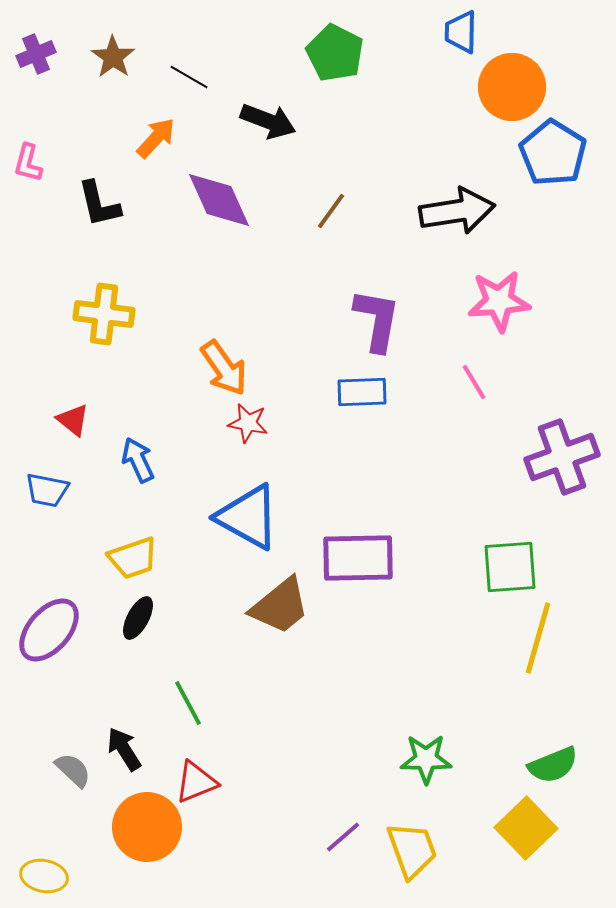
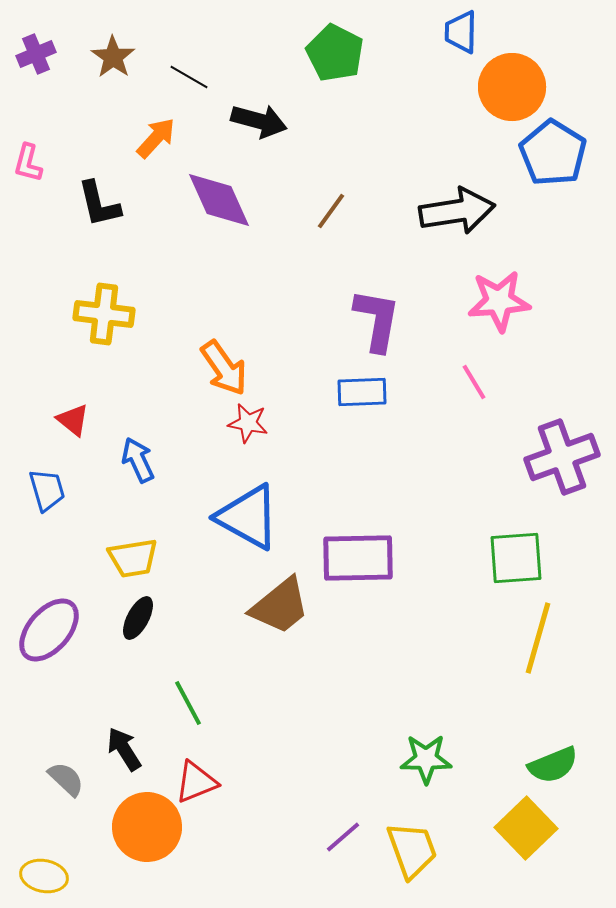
black arrow at (268, 121): moved 9 px left; rotated 6 degrees counterclockwise
blue trapezoid at (47, 490): rotated 117 degrees counterclockwise
yellow trapezoid at (133, 558): rotated 10 degrees clockwise
green square at (510, 567): moved 6 px right, 9 px up
gray semicircle at (73, 770): moved 7 px left, 9 px down
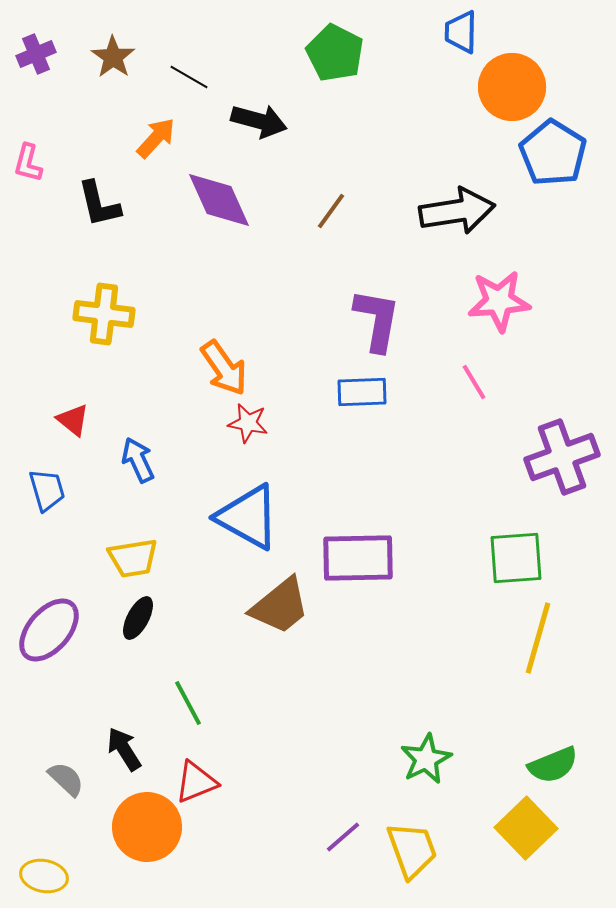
green star at (426, 759): rotated 27 degrees counterclockwise
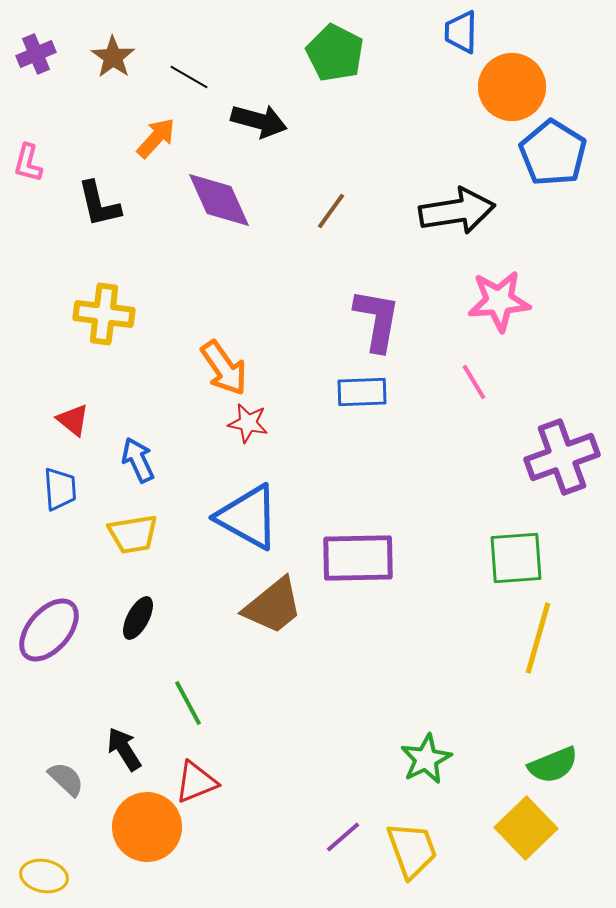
blue trapezoid at (47, 490): moved 13 px right, 1 px up; rotated 12 degrees clockwise
yellow trapezoid at (133, 558): moved 24 px up
brown trapezoid at (280, 606): moved 7 px left
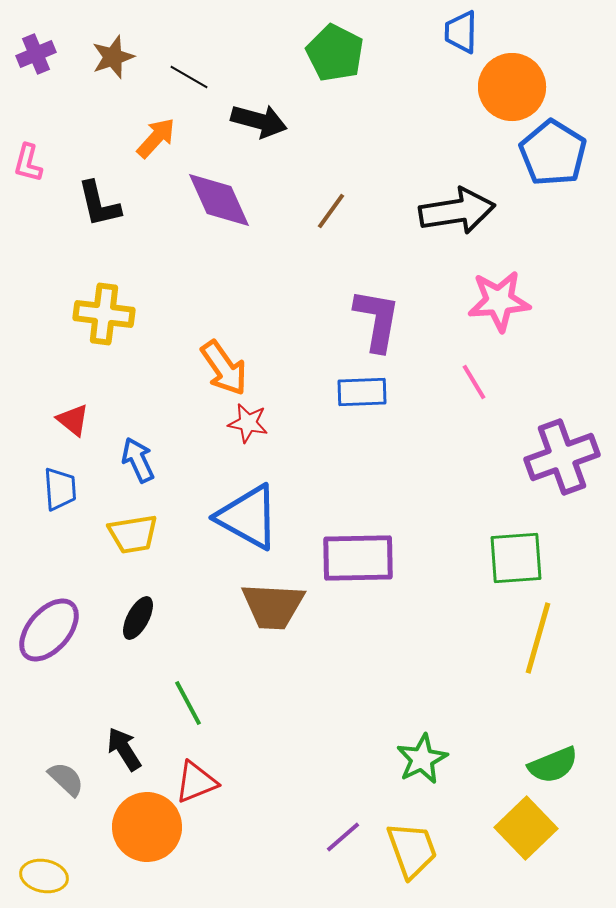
brown star at (113, 57): rotated 18 degrees clockwise
brown trapezoid at (273, 606): rotated 42 degrees clockwise
green star at (426, 759): moved 4 px left
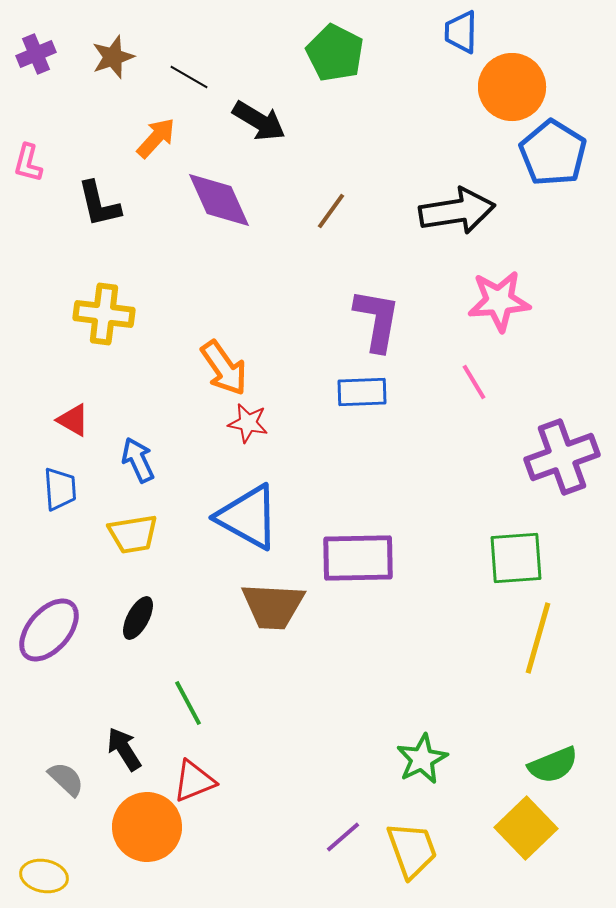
black arrow at (259, 121): rotated 16 degrees clockwise
red triangle at (73, 420): rotated 9 degrees counterclockwise
red triangle at (196, 782): moved 2 px left, 1 px up
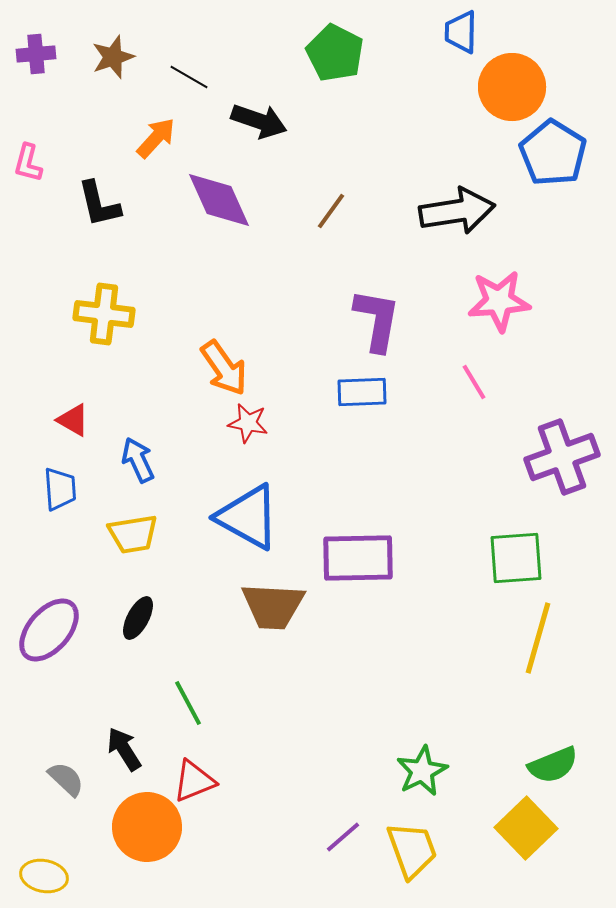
purple cross at (36, 54): rotated 18 degrees clockwise
black arrow at (259, 121): rotated 12 degrees counterclockwise
green star at (422, 759): moved 12 px down
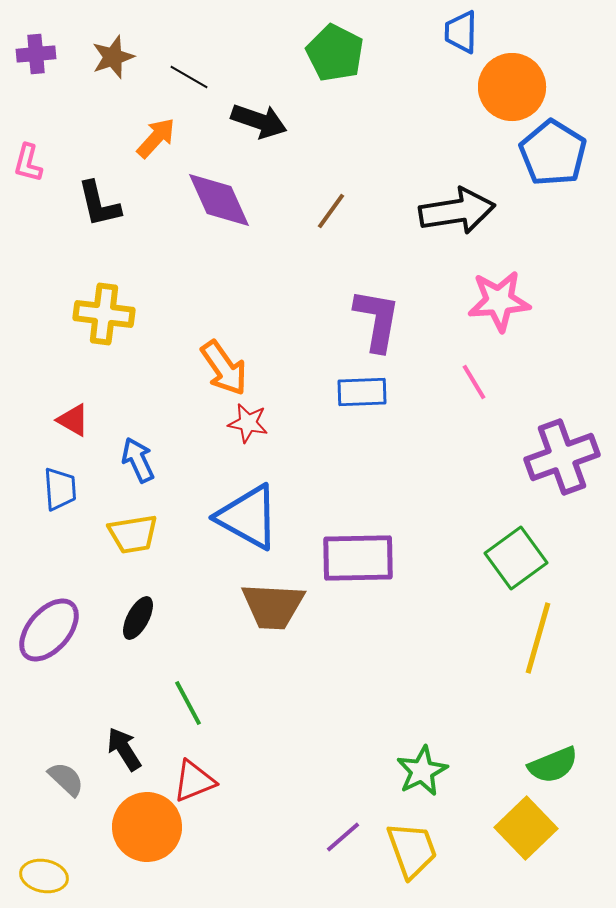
green square at (516, 558): rotated 32 degrees counterclockwise
